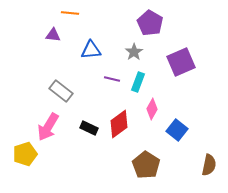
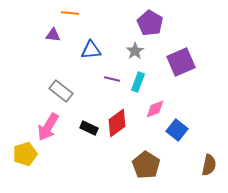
gray star: moved 1 px right, 1 px up
pink diamond: moved 3 px right; rotated 40 degrees clockwise
red diamond: moved 2 px left, 1 px up
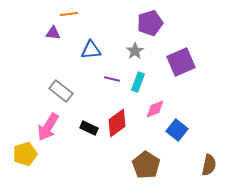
orange line: moved 1 px left, 1 px down; rotated 12 degrees counterclockwise
purple pentagon: rotated 25 degrees clockwise
purple triangle: moved 2 px up
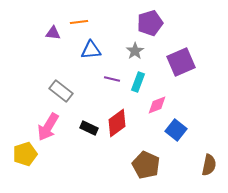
orange line: moved 10 px right, 8 px down
pink diamond: moved 2 px right, 4 px up
blue square: moved 1 px left
brown pentagon: rotated 8 degrees counterclockwise
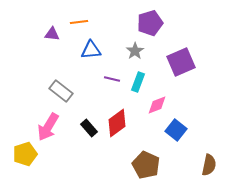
purple triangle: moved 1 px left, 1 px down
black rectangle: rotated 24 degrees clockwise
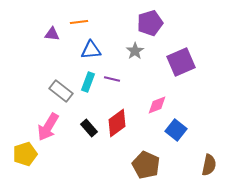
cyan rectangle: moved 50 px left
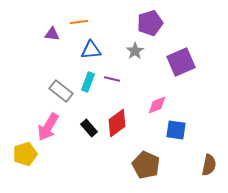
blue square: rotated 30 degrees counterclockwise
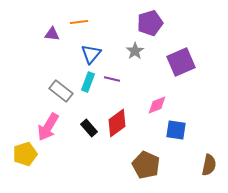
blue triangle: moved 4 px down; rotated 45 degrees counterclockwise
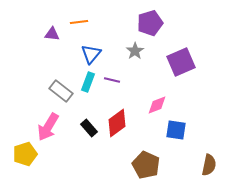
purple line: moved 1 px down
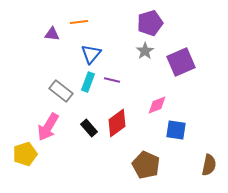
gray star: moved 10 px right
